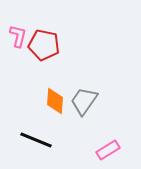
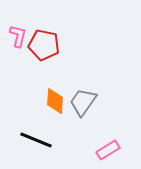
gray trapezoid: moved 1 px left, 1 px down
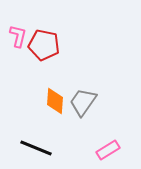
black line: moved 8 px down
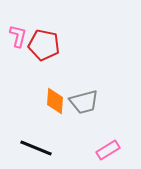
gray trapezoid: moved 1 px right; rotated 140 degrees counterclockwise
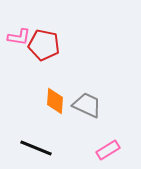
pink L-shape: moved 1 px right, 1 px down; rotated 85 degrees clockwise
gray trapezoid: moved 3 px right, 3 px down; rotated 140 degrees counterclockwise
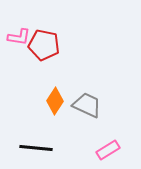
orange diamond: rotated 28 degrees clockwise
black line: rotated 16 degrees counterclockwise
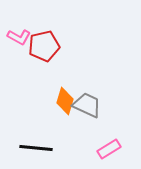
pink L-shape: rotated 20 degrees clockwise
red pentagon: moved 1 px down; rotated 24 degrees counterclockwise
orange diamond: moved 10 px right; rotated 16 degrees counterclockwise
pink rectangle: moved 1 px right, 1 px up
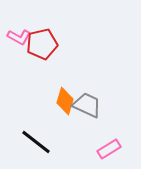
red pentagon: moved 2 px left, 2 px up
black line: moved 6 px up; rotated 32 degrees clockwise
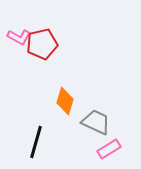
gray trapezoid: moved 9 px right, 17 px down
black line: rotated 68 degrees clockwise
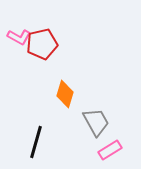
orange diamond: moved 7 px up
gray trapezoid: rotated 36 degrees clockwise
pink rectangle: moved 1 px right, 1 px down
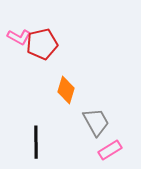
orange diamond: moved 1 px right, 4 px up
black line: rotated 16 degrees counterclockwise
